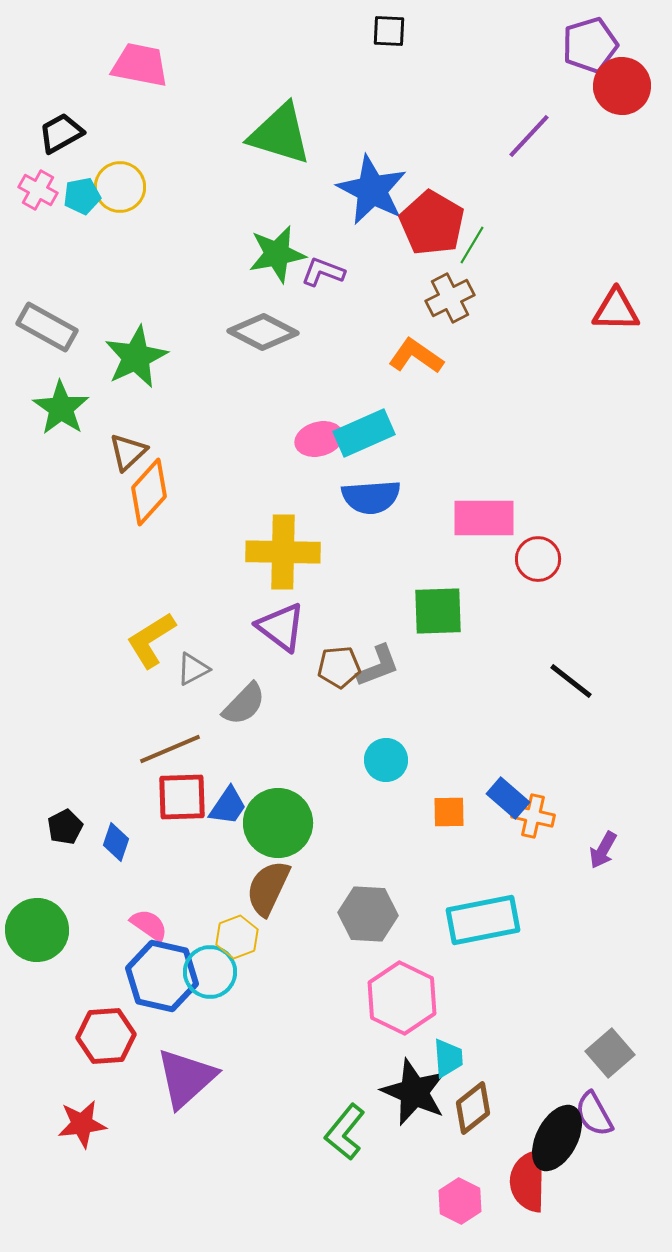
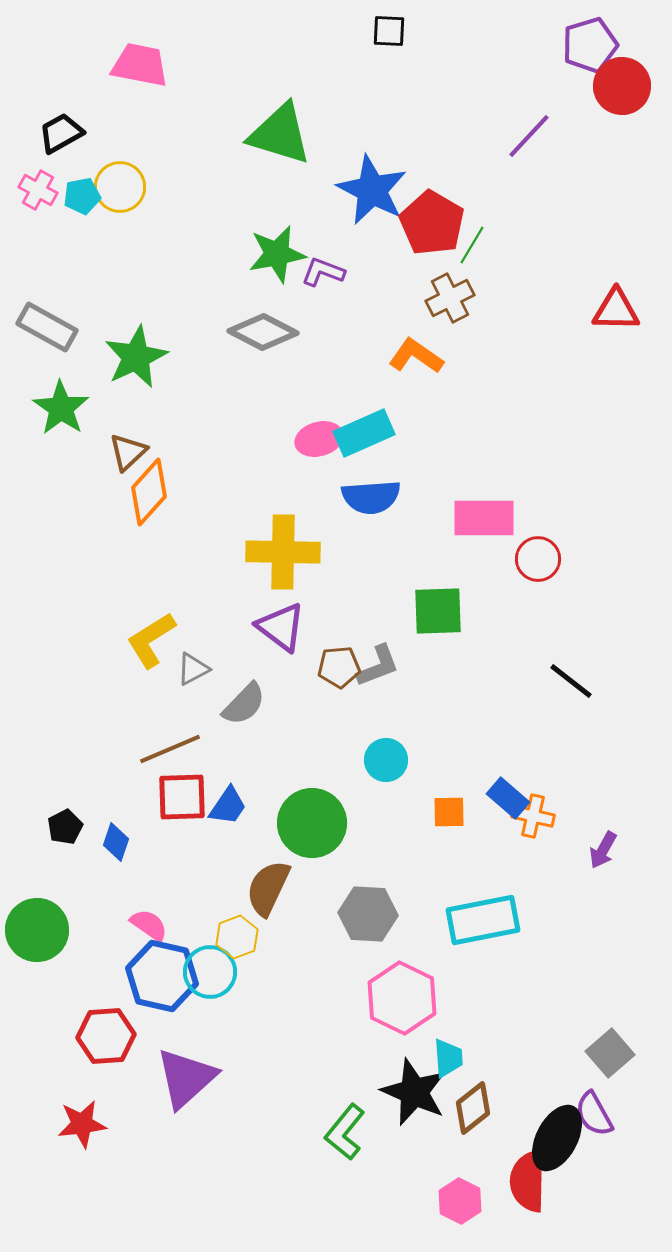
green circle at (278, 823): moved 34 px right
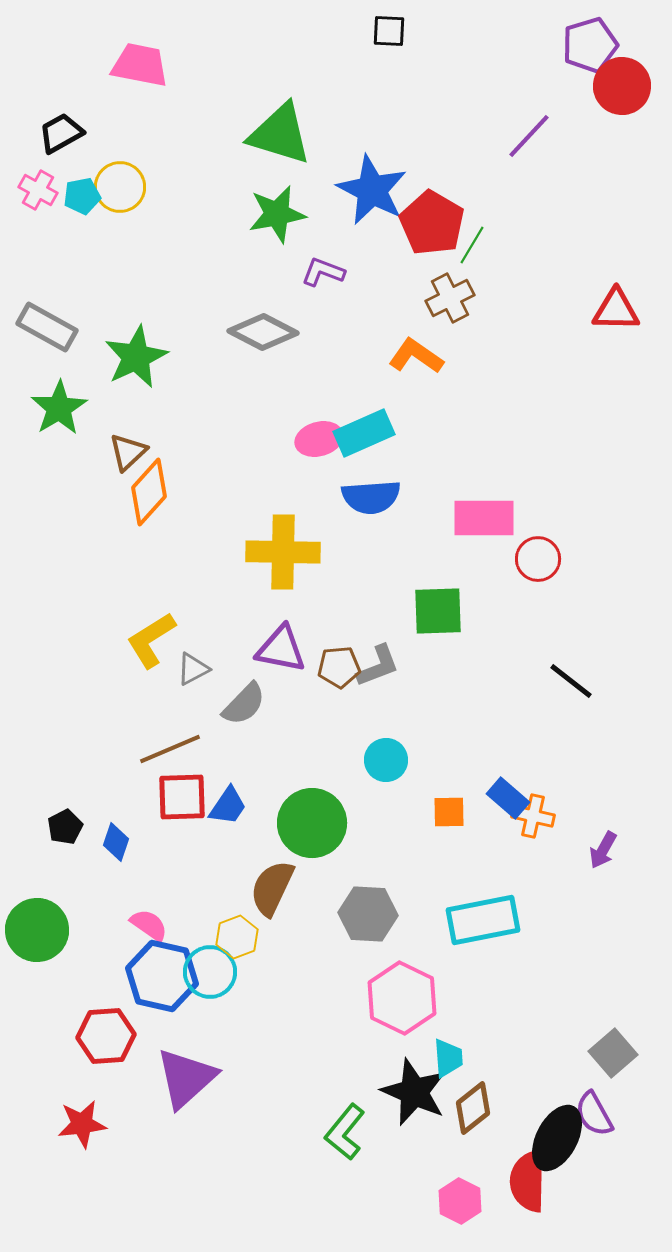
green star at (277, 254): moved 40 px up
green star at (61, 408): moved 2 px left; rotated 6 degrees clockwise
purple triangle at (281, 627): moved 22 px down; rotated 26 degrees counterclockwise
brown semicircle at (268, 888): moved 4 px right
gray square at (610, 1053): moved 3 px right
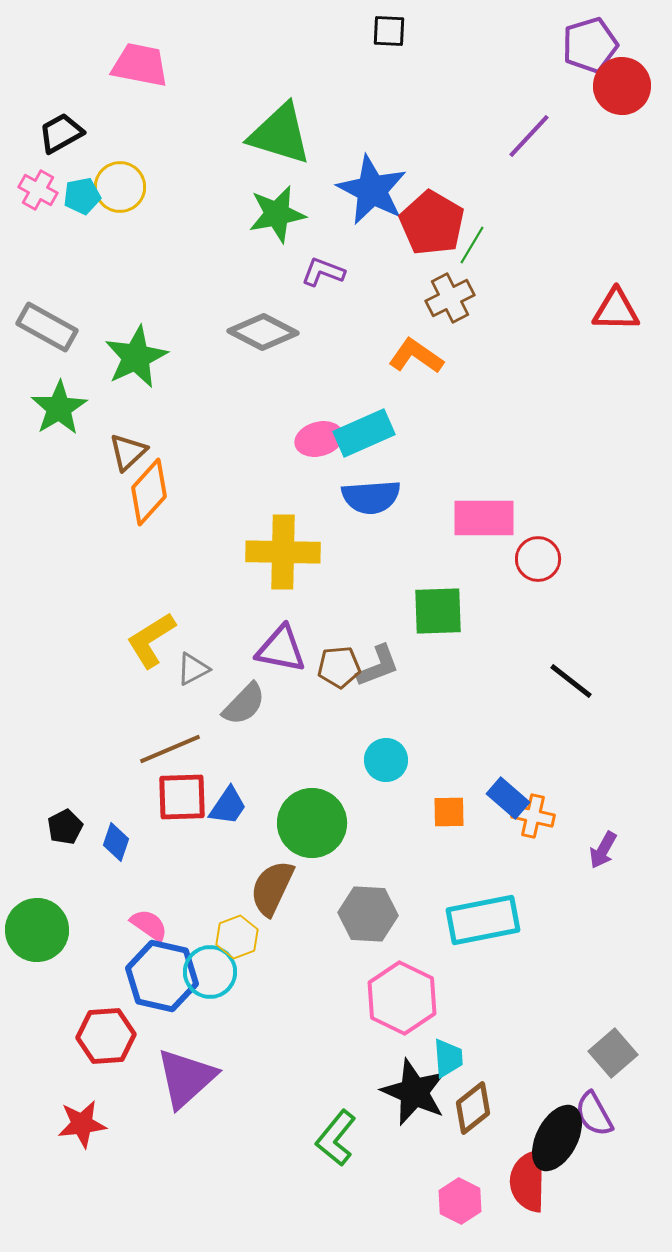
green L-shape at (345, 1132): moved 9 px left, 6 px down
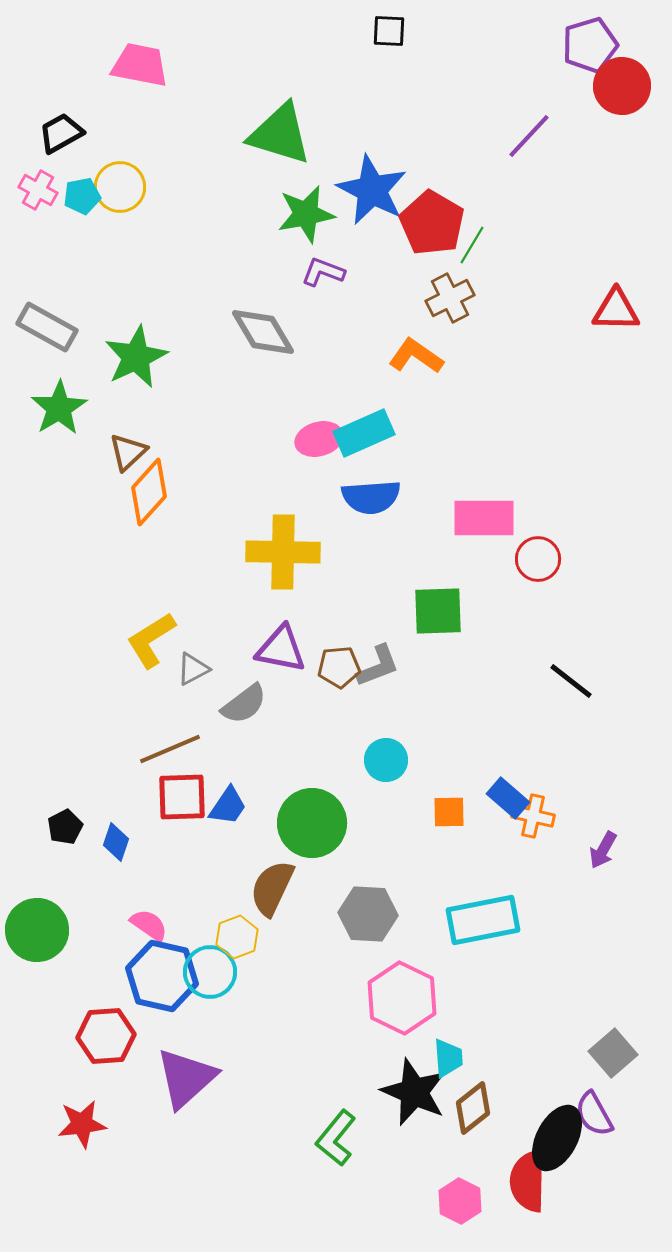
green star at (277, 214): moved 29 px right
gray diamond at (263, 332): rotated 32 degrees clockwise
gray semicircle at (244, 704): rotated 9 degrees clockwise
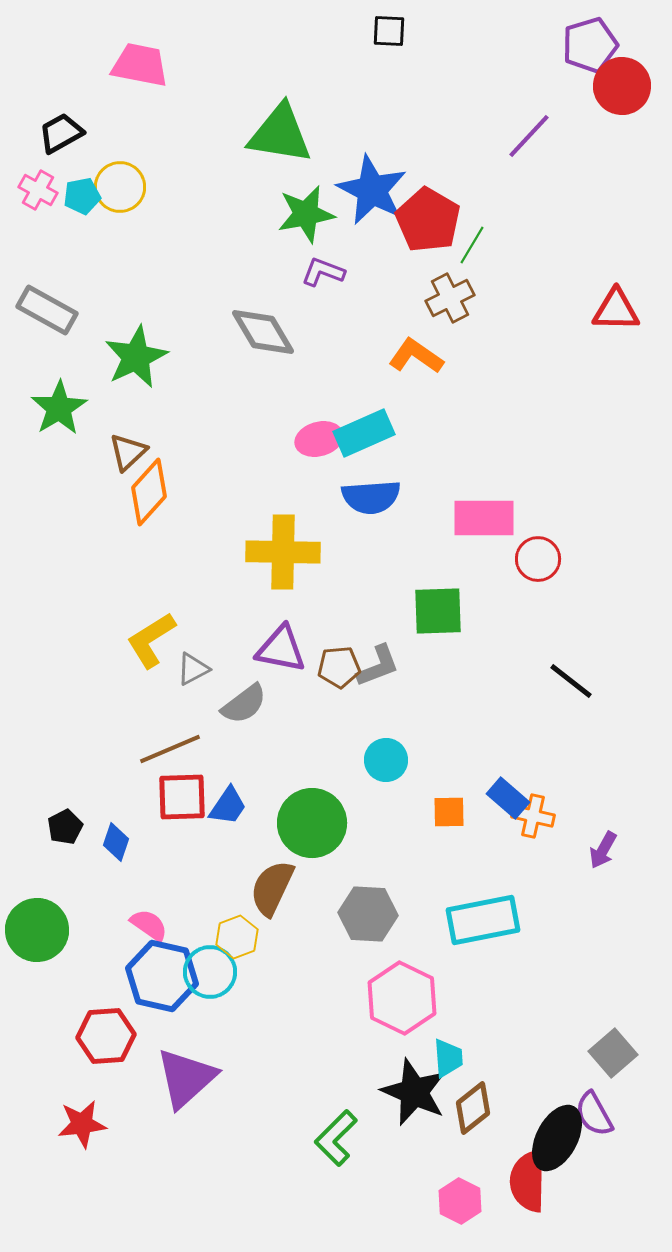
green triangle at (280, 134): rotated 8 degrees counterclockwise
red pentagon at (432, 223): moved 4 px left, 3 px up
gray rectangle at (47, 327): moved 17 px up
green L-shape at (336, 1138): rotated 6 degrees clockwise
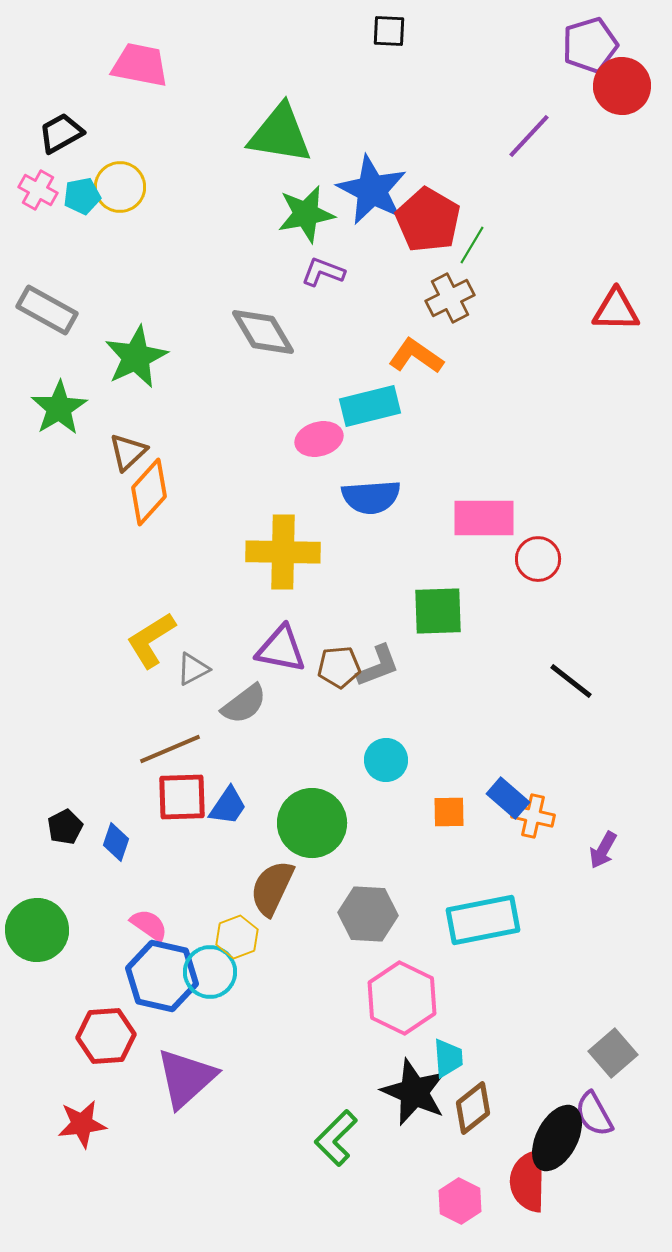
cyan rectangle at (364, 433): moved 6 px right, 27 px up; rotated 10 degrees clockwise
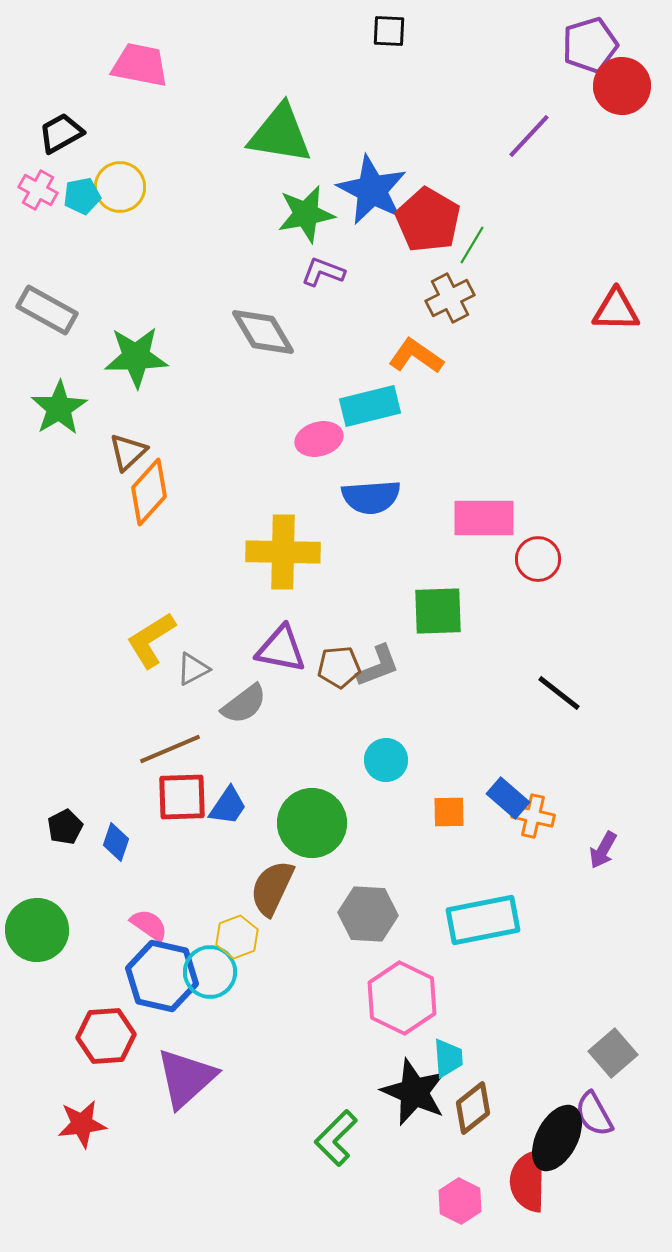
green star at (136, 357): rotated 24 degrees clockwise
black line at (571, 681): moved 12 px left, 12 px down
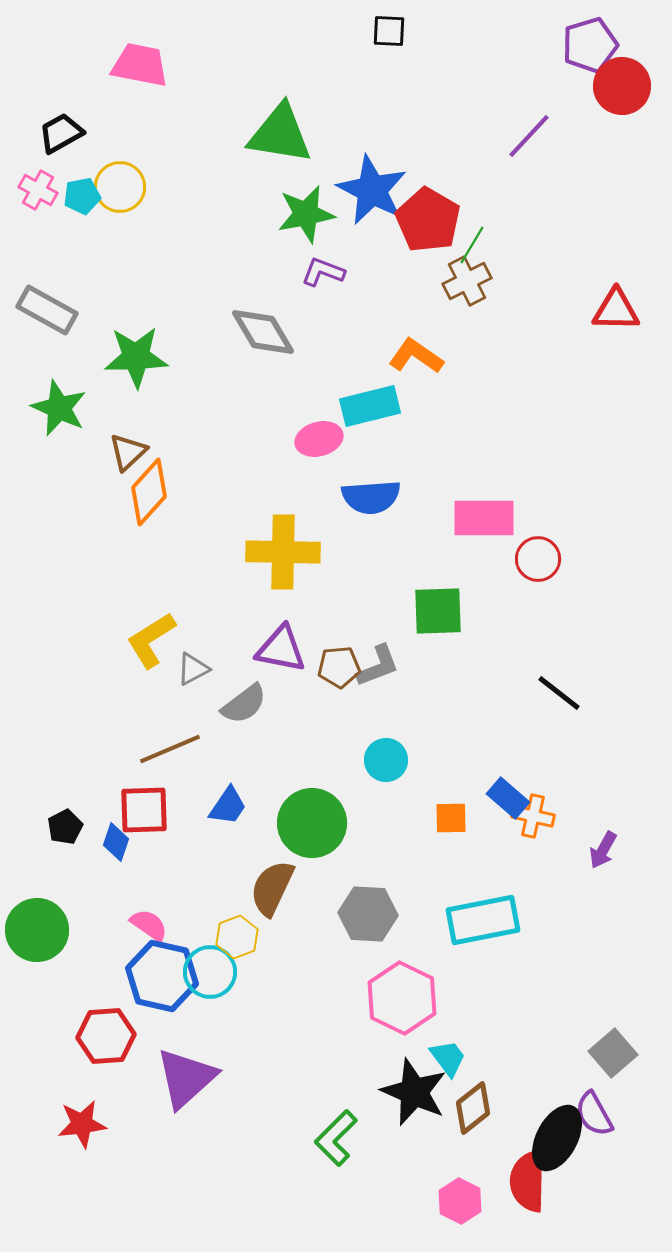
brown cross at (450, 298): moved 17 px right, 17 px up
green star at (59, 408): rotated 16 degrees counterclockwise
red square at (182, 797): moved 38 px left, 13 px down
orange square at (449, 812): moved 2 px right, 6 px down
cyan trapezoid at (448, 1058): rotated 33 degrees counterclockwise
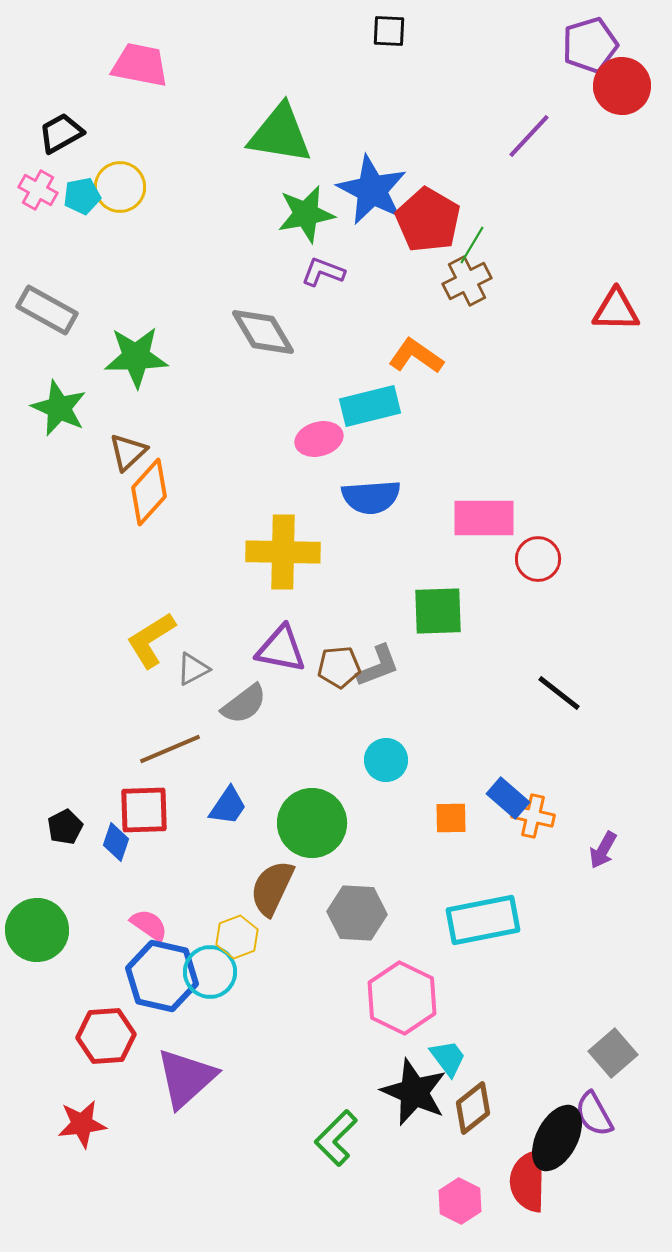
gray hexagon at (368, 914): moved 11 px left, 1 px up
